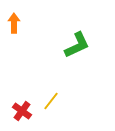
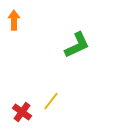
orange arrow: moved 3 px up
red cross: moved 1 px down
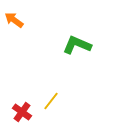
orange arrow: rotated 54 degrees counterclockwise
green L-shape: rotated 132 degrees counterclockwise
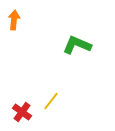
orange arrow: rotated 60 degrees clockwise
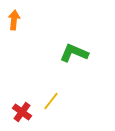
green L-shape: moved 3 px left, 8 px down
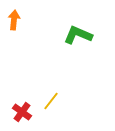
green L-shape: moved 4 px right, 18 px up
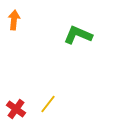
yellow line: moved 3 px left, 3 px down
red cross: moved 6 px left, 3 px up
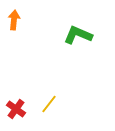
yellow line: moved 1 px right
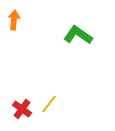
green L-shape: rotated 12 degrees clockwise
red cross: moved 6 px right
